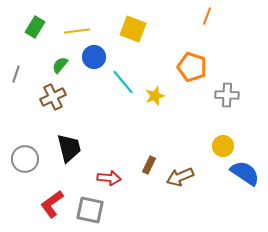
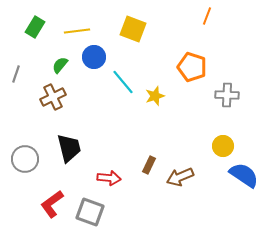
blue semicircle: moved 1 px left, 2 px down
gray square: moved 2 px down; rotated 8 degrees clockwise
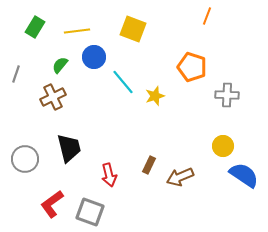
red arrow: moved 3 px up; rotated 70 degrees clockwise
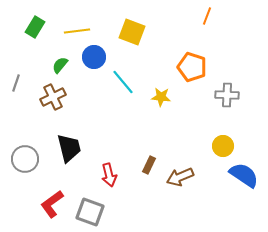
yellow square: moved 1 px left, 3 px down
gray line: moved 9 px down
yellow star: moved 6 px right, 1 px down; rotated 24 degrees clockwise
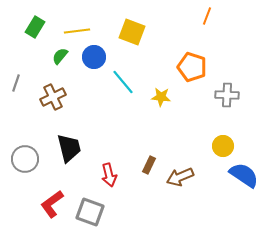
green semicircle: moved 9 px up
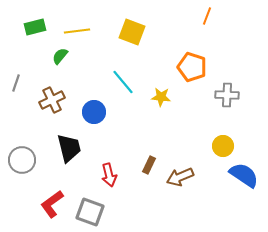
green rectangle: rotated 45 degrees clockwise
blue circle: moved 55 px down
brown cross: moved 1 px left, 3 px down
gray circle: moved 3 px left, 1 px down
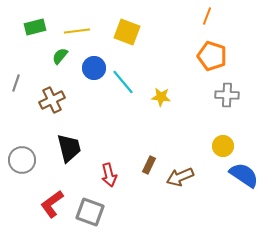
yellow square: moved 5 px left
orange pentagon: moved 20 px right, 11 px up
blue circle: moved 44 px up
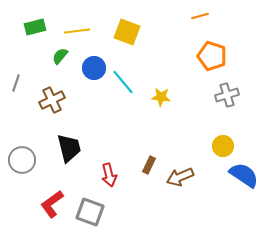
orange line: moved 7 px left; rotated 54 degrees clockwise
gray cross: rotated 20 degrees counterclockwise
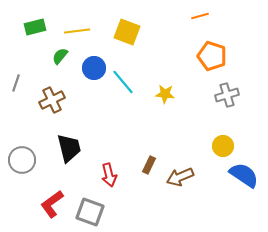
yellow star: moved 4 px right, 3 px up
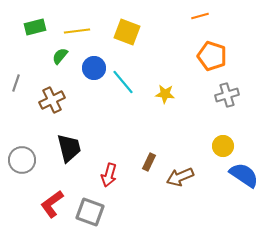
brown rectangle: moved 3 px up
red arrow: rotated 30 degrees clockwise
